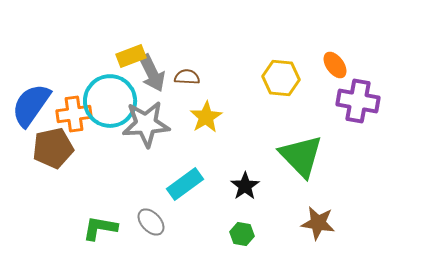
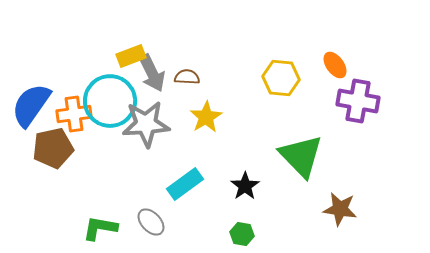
brown star: moved 22 px right, 14 px up
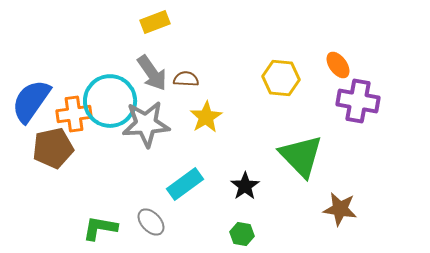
yellow rectangle: moved 24 px right, 34 px up
orange ellipse: moved 3 px right
gray arrow: rotated 9 degrees counterclockwise
brown semicircle: moved 1 px left, 2 px down
blue semicircle: moved 4 px up
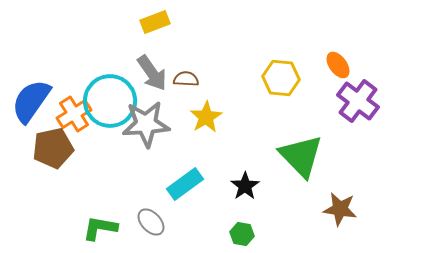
purple cross: rotated 27 degrees clockwise
orange cross: rotated 24 degrees counterclockwise
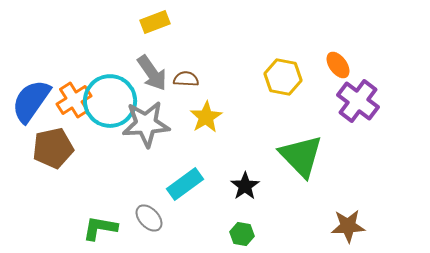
yellow hexagon: moved 2 px right, 1 px up; rotated 6 degrees clockwise
orange cross: moved 14 px up
brown star: moved 8 px right, 17 px down; rotated 12 degrees counterclockwise
gray ellipse: moved 2 px left, 4 px up
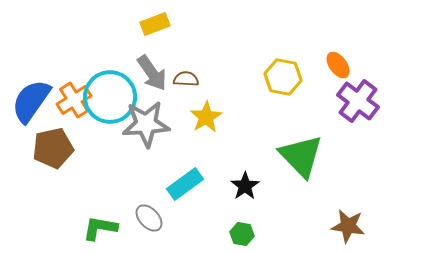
yellow rectangle: moved 2 px down
cyan circle: moved 4 px up
brown star: rotated 12 degrees clockwise
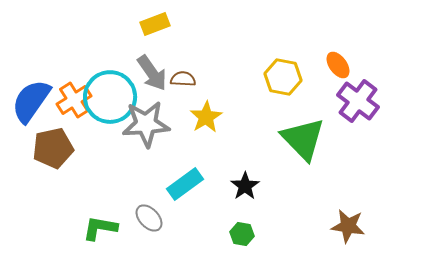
brown semicircle: moved 3 px left
green triangle: moved 2 px right, 17 px up
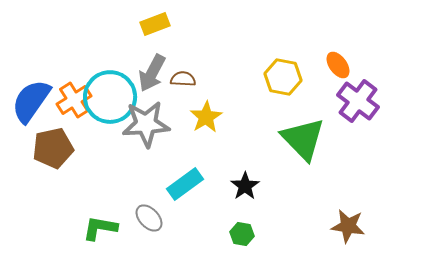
gray arrow: rotated 63 degrees clockwise
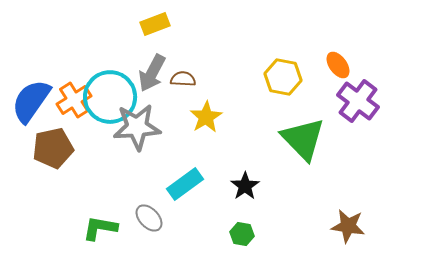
gray star: moved 9 px left, 3 px down
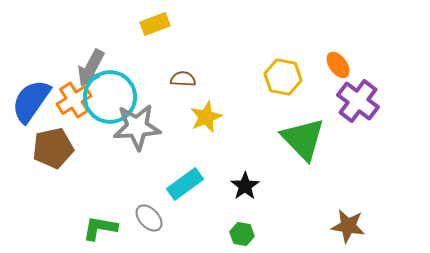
gray arrow: moved 61 px left, 5 px up
yellow star: rotated 8 degrees clockwise
